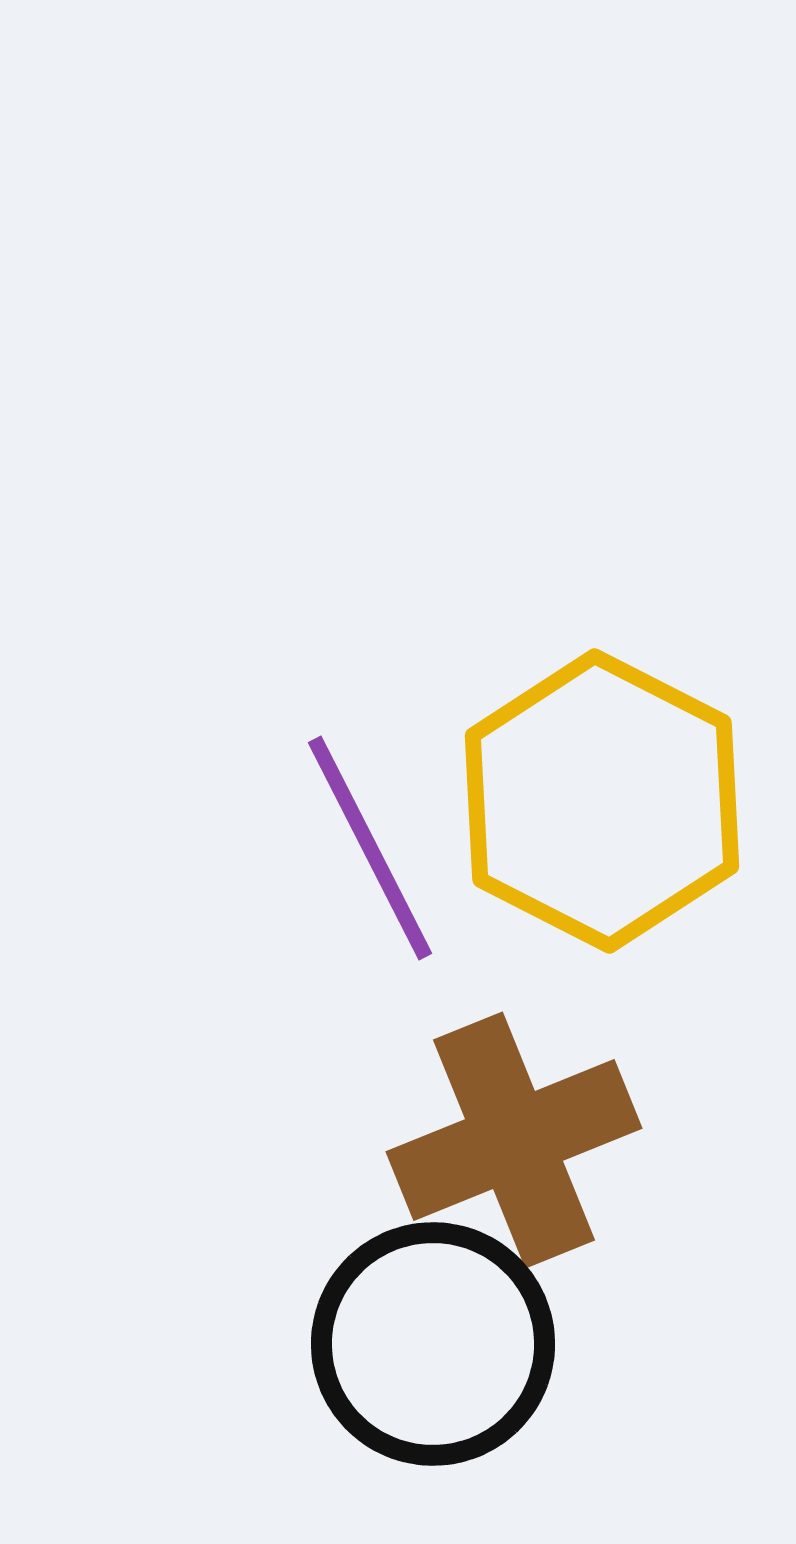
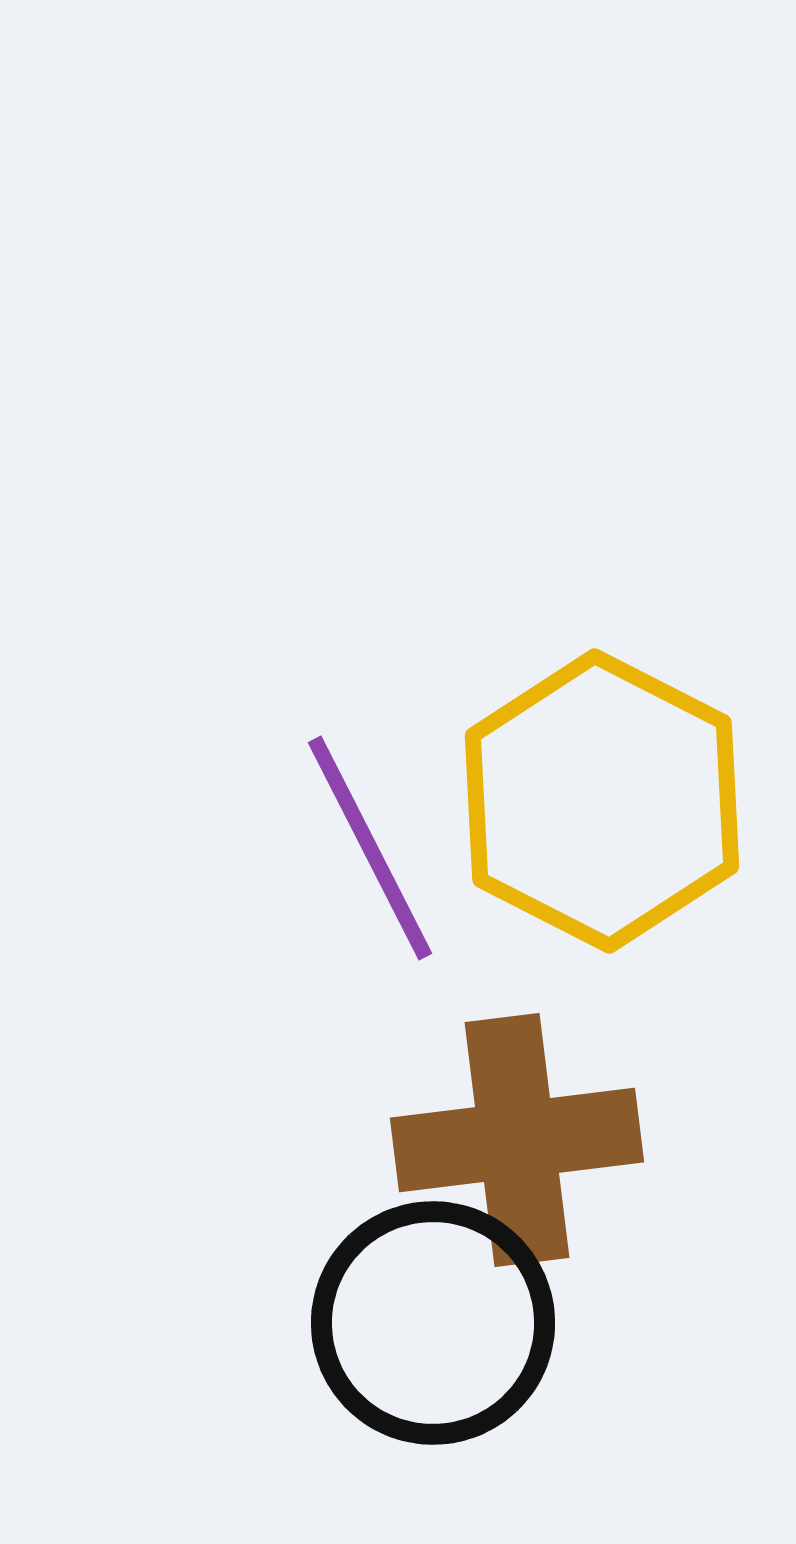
brown cross: moved 3 px right; rotated 15 degrees clockwise
black circle: moved 21 px up
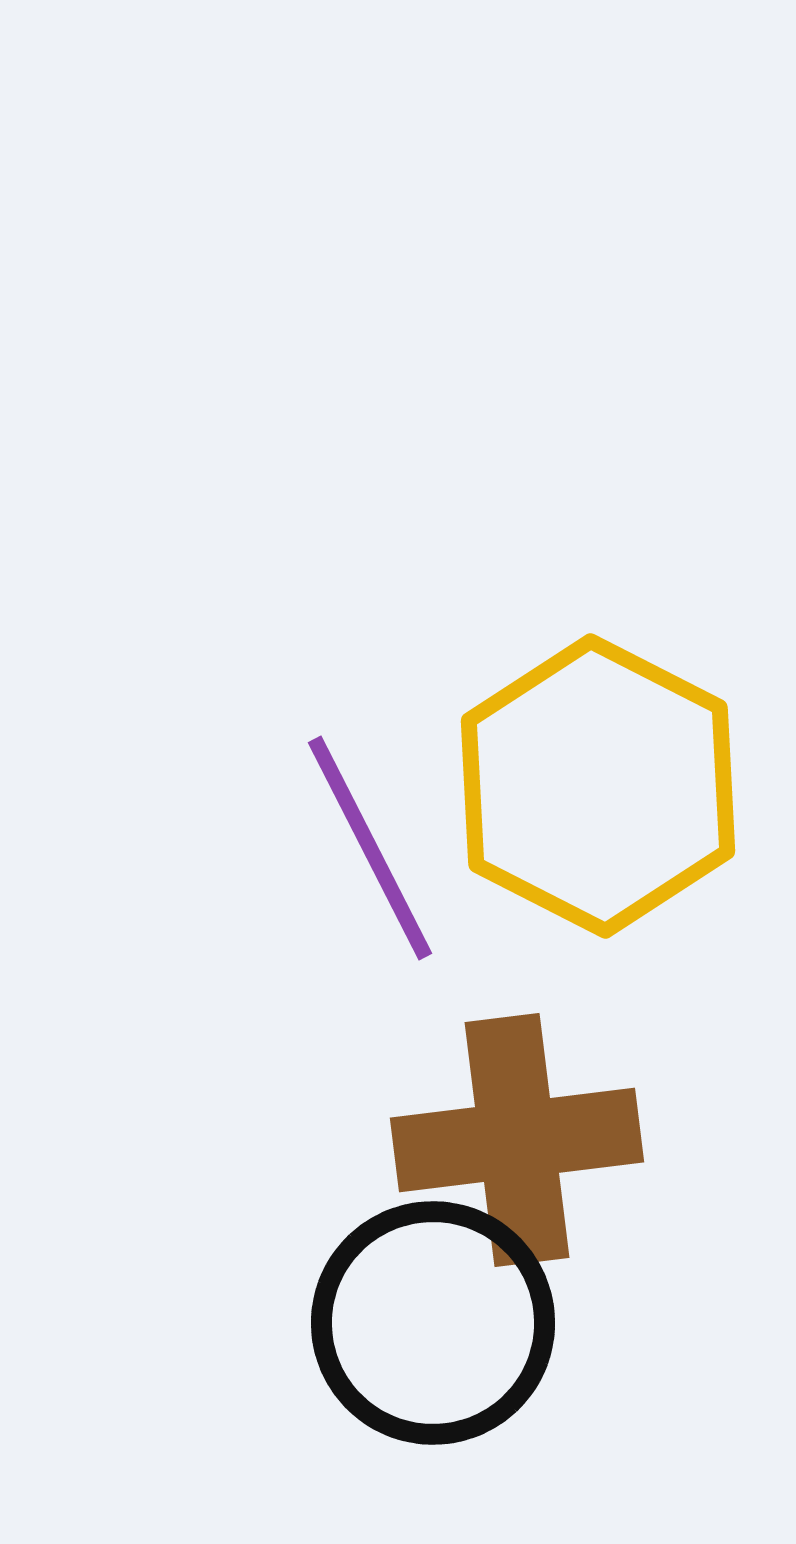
yellow hexagon: moved 4 px left, 15 px up
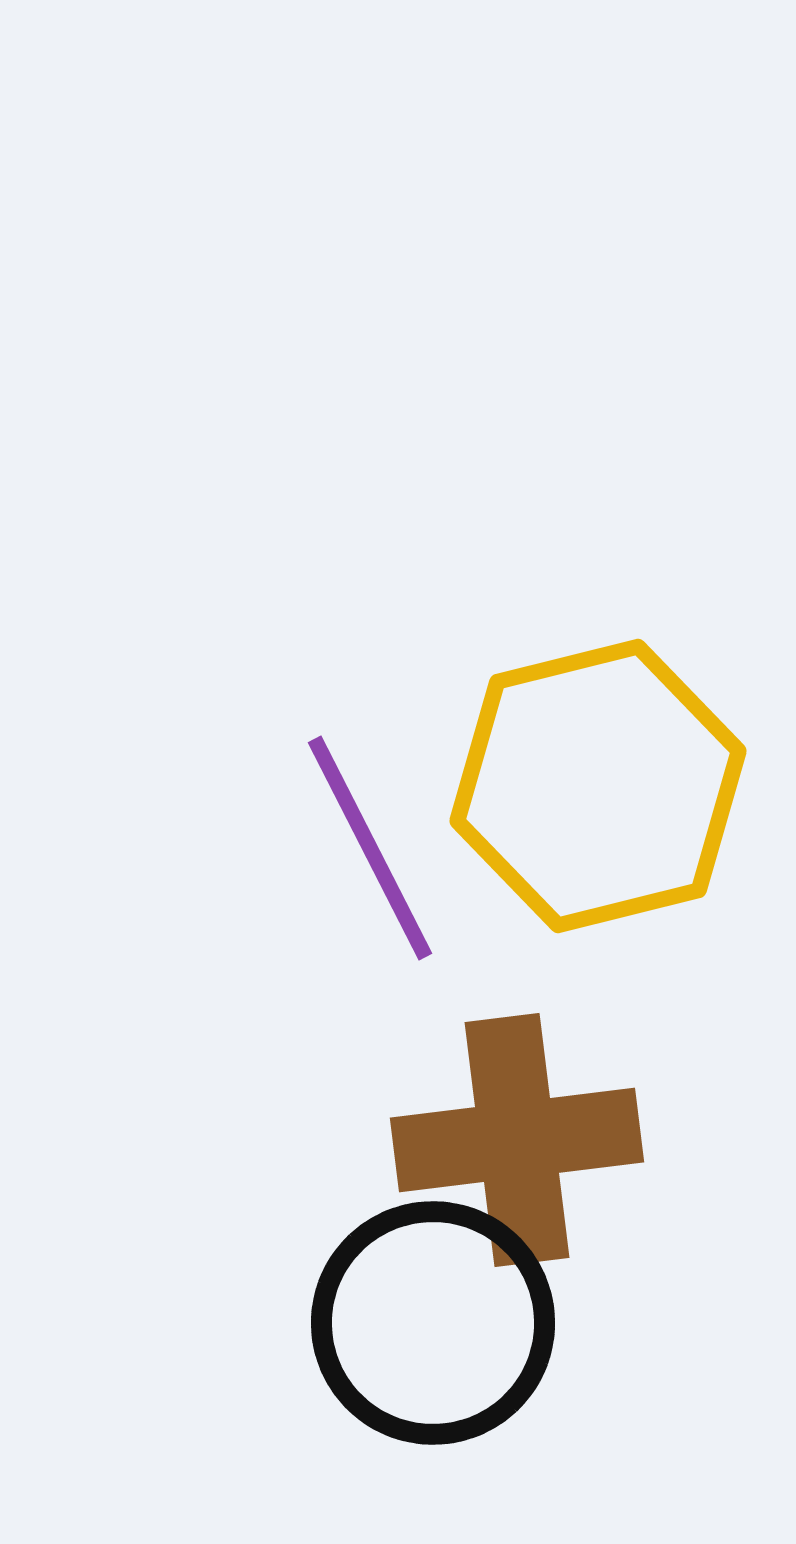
yellow hexagon: rotated 19 degrees clockwise
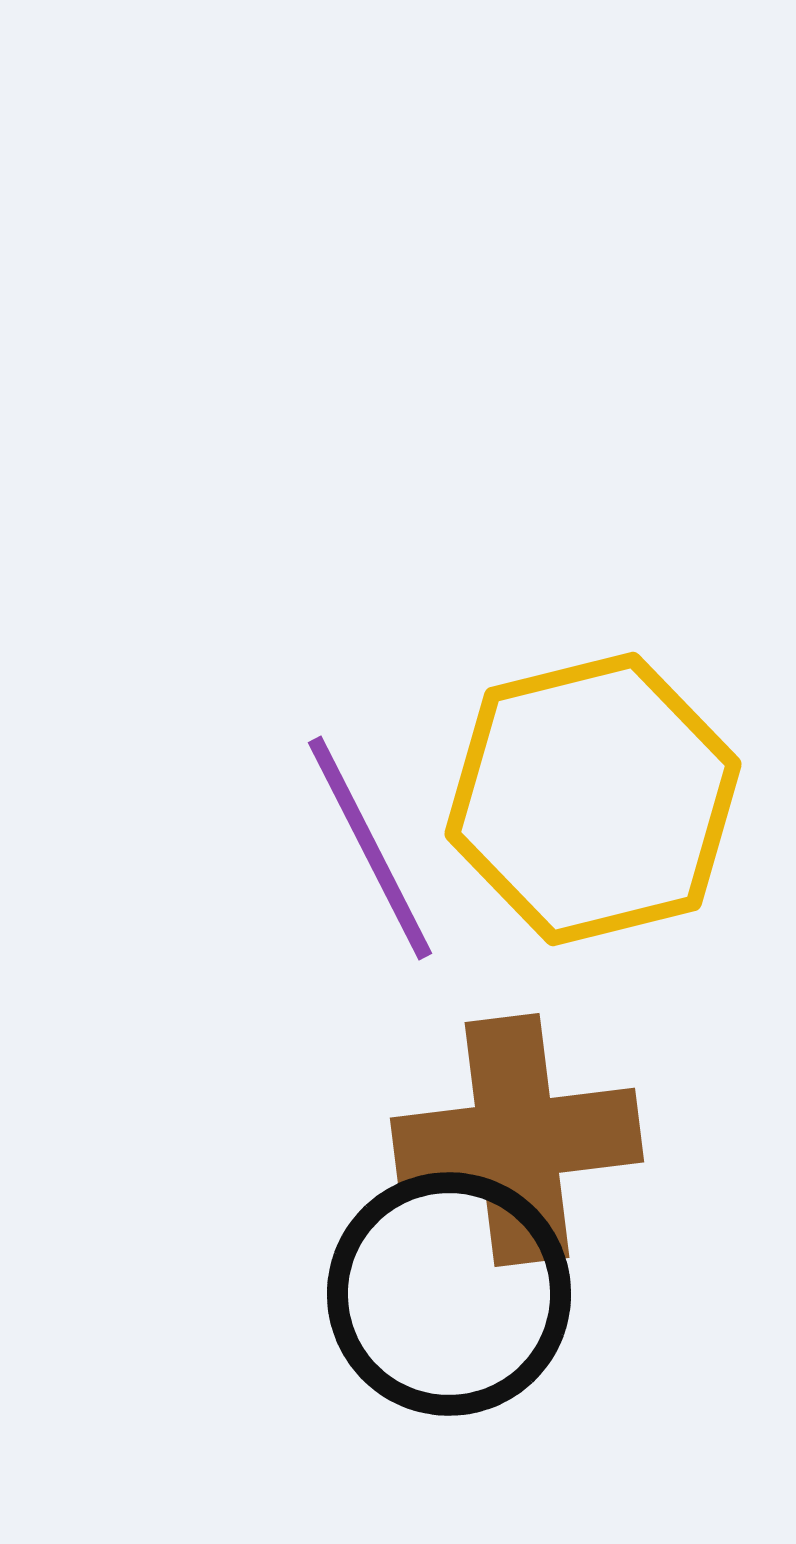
yellow hexagon: moved 5 px left, 13 px down
black circle: moved 16 px right, 29 px up
